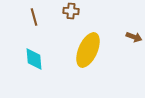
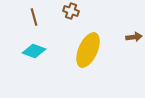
brown cross: rotated 14 degrees clockwise
brown arrow: rotated 28 degrees counterclockwise
cyan diamond: moved 8 px up; rotated 65 degrees counterclockwise
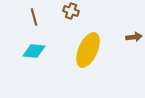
cyan diamond: rotated 15 degrees counterclockwise
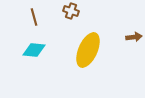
cyan diamond: moved 1 px up
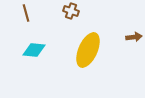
brown line: moved 8 px left, 4 px up
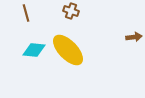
yellow ellipse: moved 20 px left; rotated 68 degrees counterclockwise
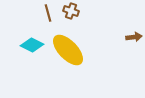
brown line: moved 22 px right
cyan diamond: moved 2 px left, 5 px up; rotated 20 degrees clockwise
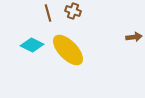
brown cross: moved 2 px right
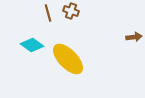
brown cross: moved 2 px left
cyan diamond: rotated 10 degrees clockwise
yellow ellipse: moved 9 px down
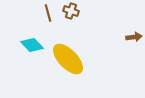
cyan diamond: rotated 10 degrees clockwise
